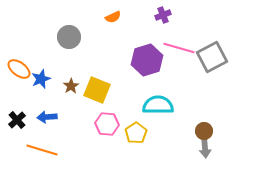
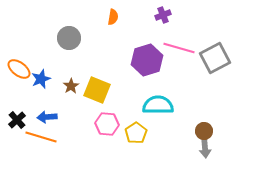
orange semicircle: rotated 56 degrees counterclockwise
gray circle: moved 1 px down
gray square: moved 3 px right, 1 px down
orange line: moved 1 px left, 13 px up
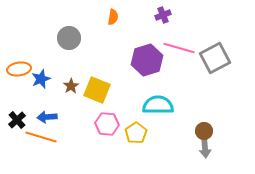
orange ellipse: rotated 45 degrees counterclockwise
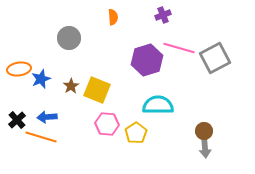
orange semicircle: rotated 14 degrees counterclockwise
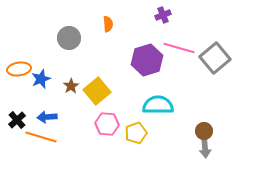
orange semicircle: moved 5 px left, 7 px down
gray square: rotated 12 degrees counterclockwise
yellow square: moved 1 px down; rotated 28 degrees clockwise
yellow pentagon: rotated 15 degrees clockwise
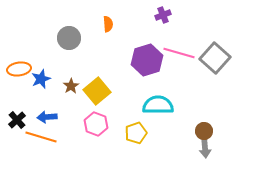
pink line: moved 5 px down
gray square: rotated 8 degrees counterclockwise
pink hexagon: moved 11 px left; rotated 15 degrees clockwise
